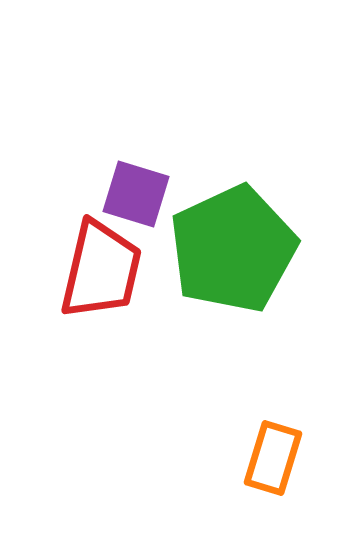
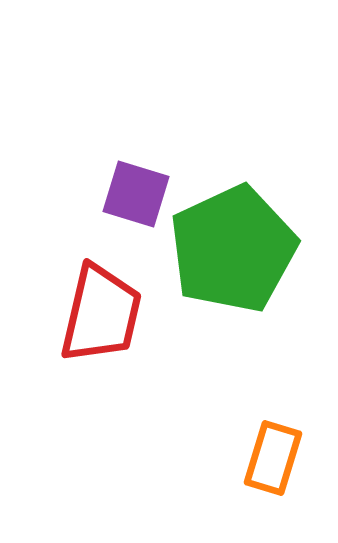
red trapezoid: moved 44 px down
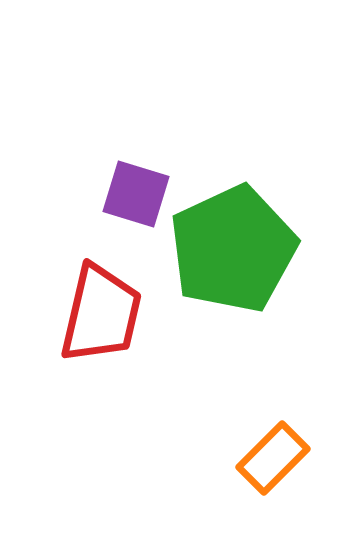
orange rectangle: rotated 28 degrees clockwise
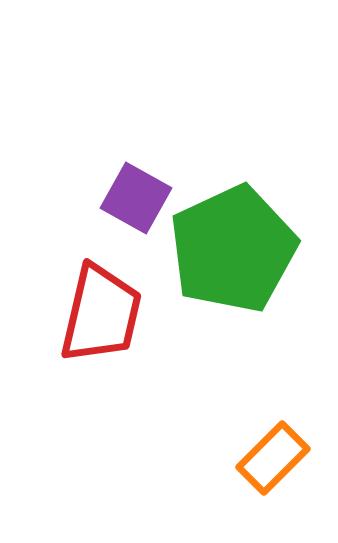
purple square: moved 4 px down; rotated 12 degrees clockwise
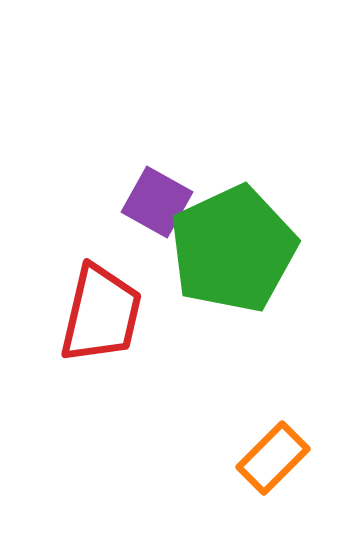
purple square: moved 21 px right, 4 px down
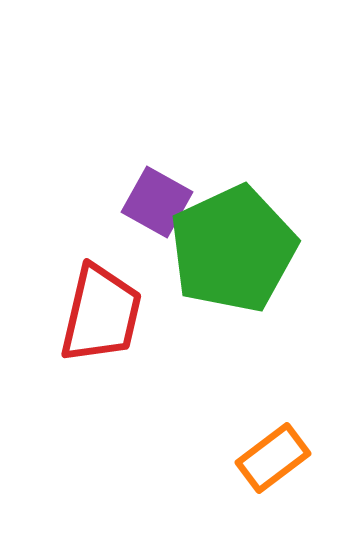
orange rectangle: rotated 8 degrees clockwise
